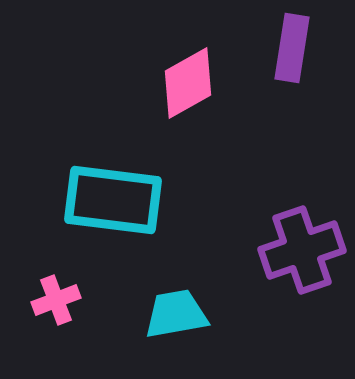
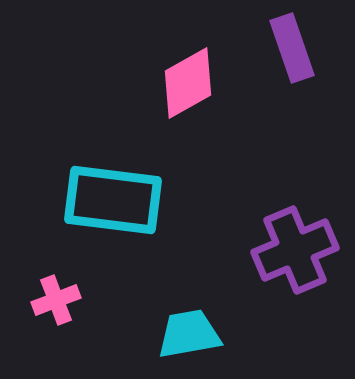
purple rectangle: rotated 28 degrees counterclockwise
purple cross: moved 7 px left; rotated 4 degrees counterclockwise
cyan trapezoid: moved 13 px right, 20 px down
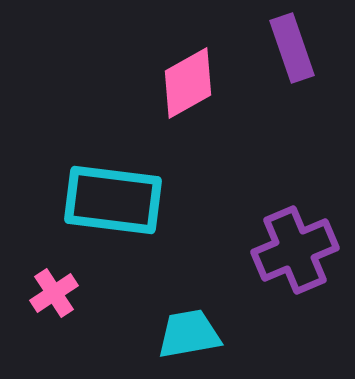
pink cross: moved 2 px left, 7 px up; rotated 12 degrees counterclockwise
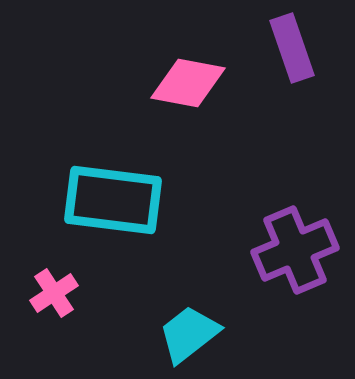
pink diamond: rotated 40 degrees clockwise
cyan trapezoid: rotated 28 degrees counterclockwise
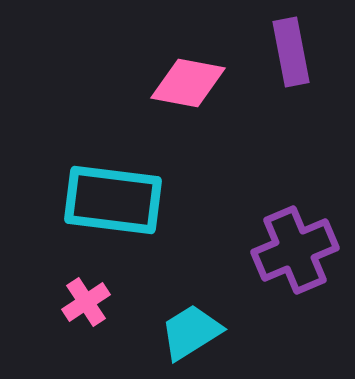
purple rectangle: moved 1 px left, 4 px down; rotated 8 degrees clockwise
pink cross: moved 32 px right, 9 px down
cyan trapezoid: moved 2 px right, 2 px up; rotated 6 degrees clockwise
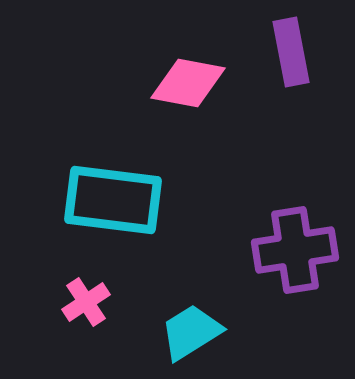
purple cross: rotated 14 degrees clockwise
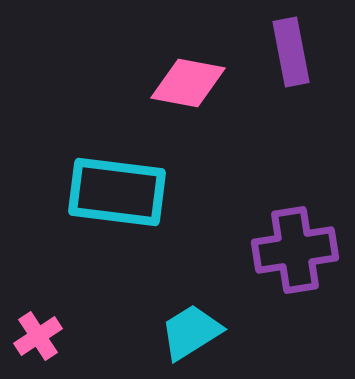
cyan rectangle: moved 4 px right, 8 px up
pink cross: moved 48 px left, 34 px down
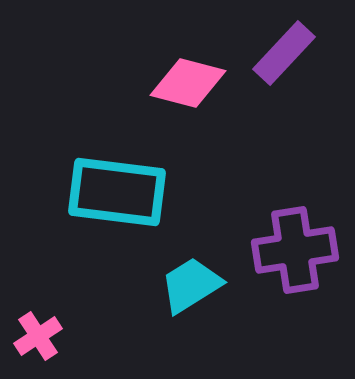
purple rectangle: moved 7 px left, 1 px down; rotated 54 degrees clockwise
pink diamond: rotated 4 degrees clockwise
cyan trapezoid: moved 47 px up
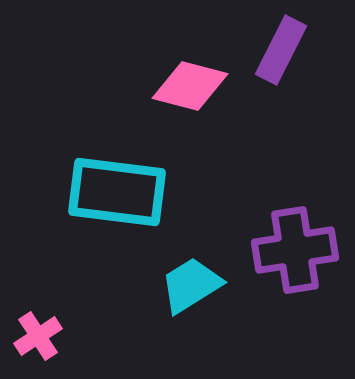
purple rectangle: moved 3 px left, 3 px up; rotated 16 degrees counterclockwise
pink diamond: moved 2 px right, 3 px down
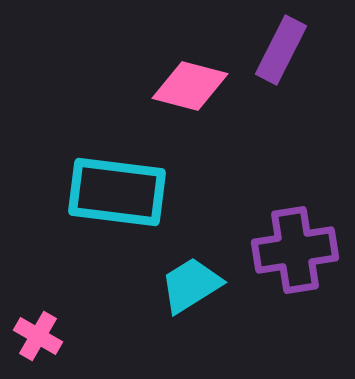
pink cross: rotated 27 degrees counterclockwise
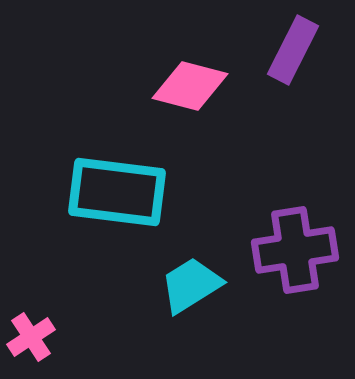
purple rectangle: moved 12 px right
pink cross: moved 7 px left, 1 px down; rotated 27 degrees clockwise
